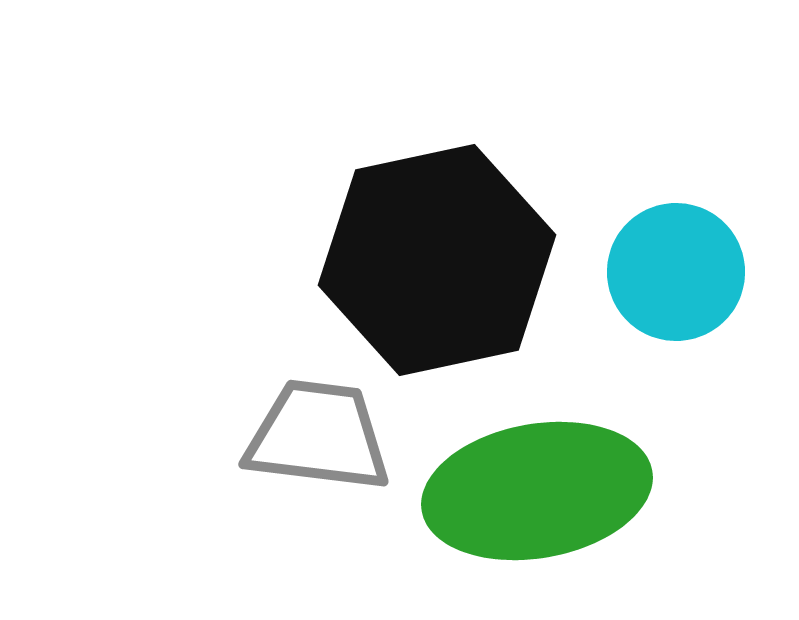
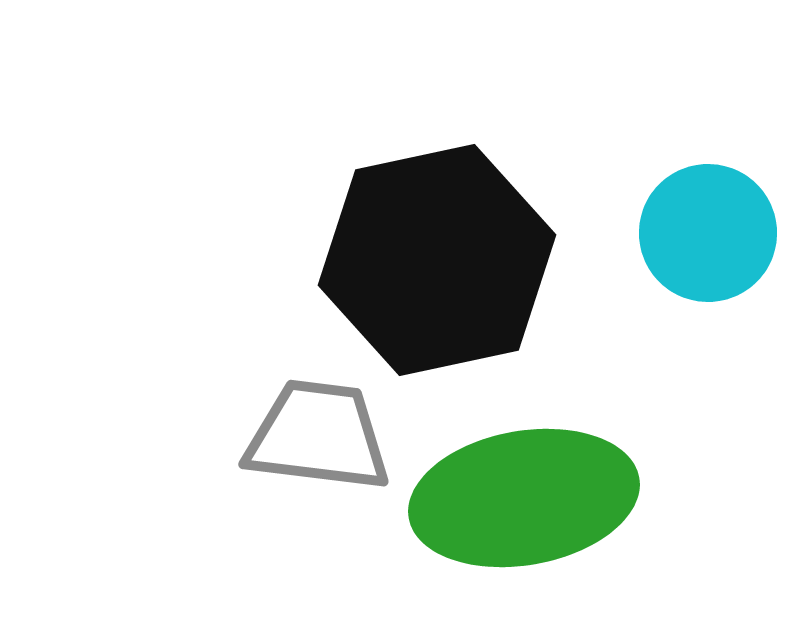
cyan circle: moved 32 px right, 39 px up
green ellipse: moved 13 px left, 7 px down
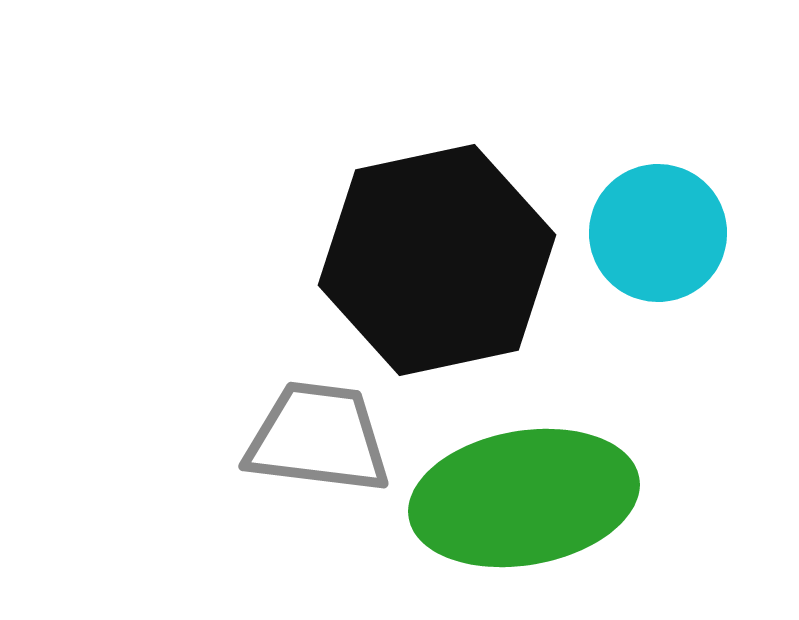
cyan circle: moved 50 px left
gray trapezoid: moved 2 px down
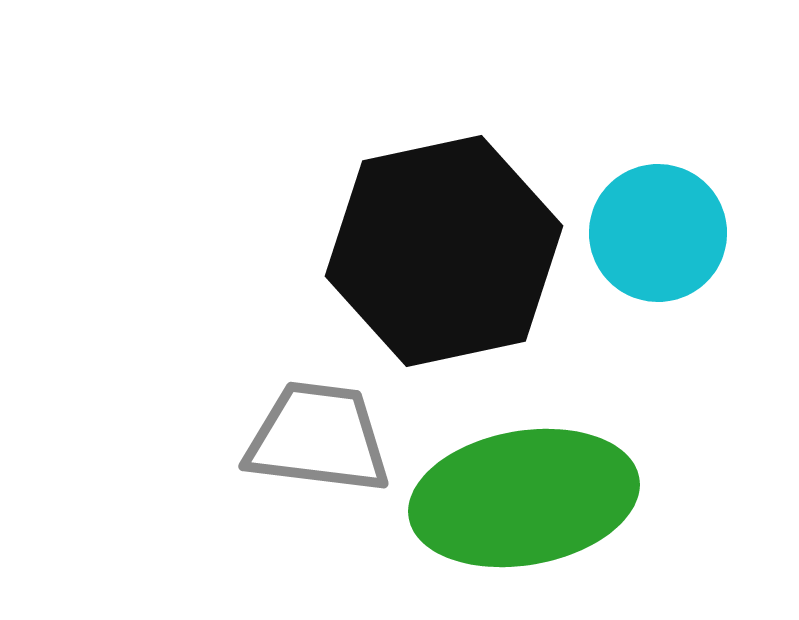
black hexagon: moved 7 px right, 9 px up
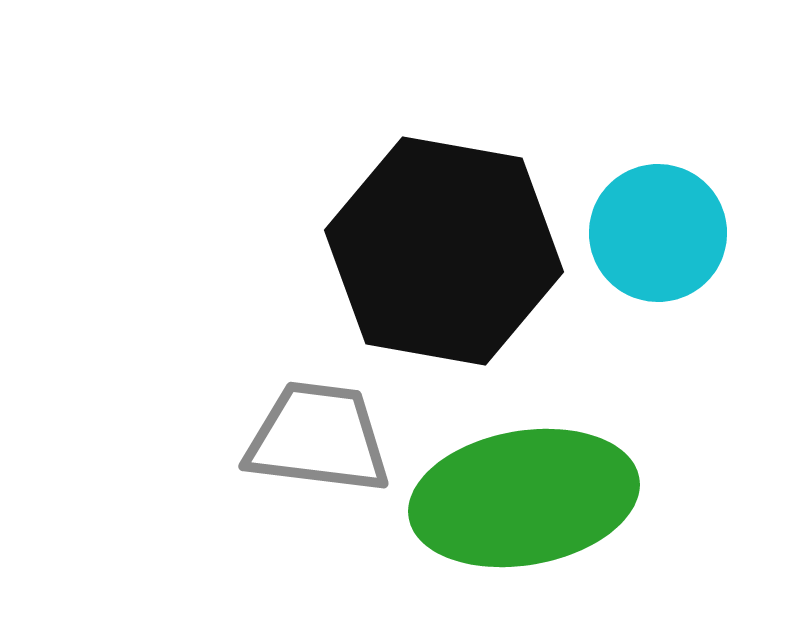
black hexagon: rotated 22 degrees clockwise
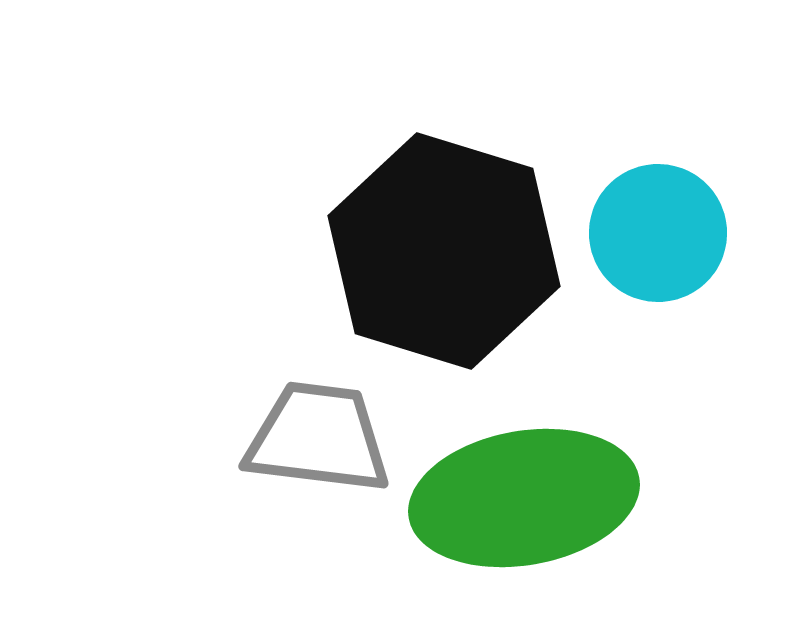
black hexagon: rotated 7 degrees clockwise
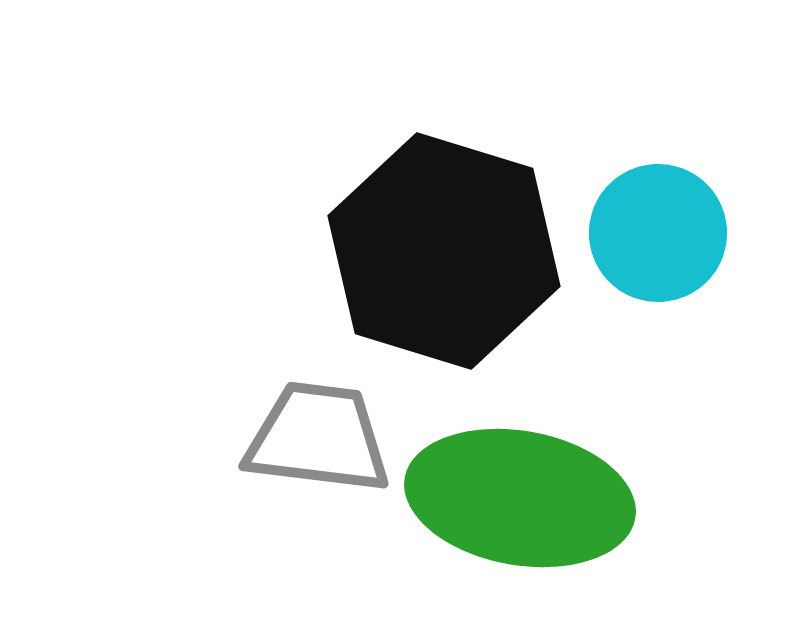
green ellipse: moved 4 px left; rotated 20 degrees clockwise
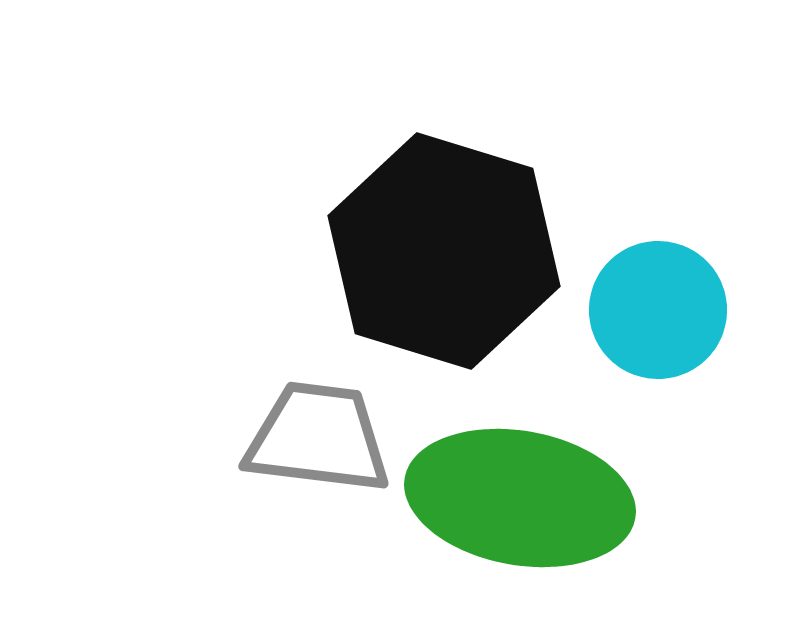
cyan circle: moved 77 px down
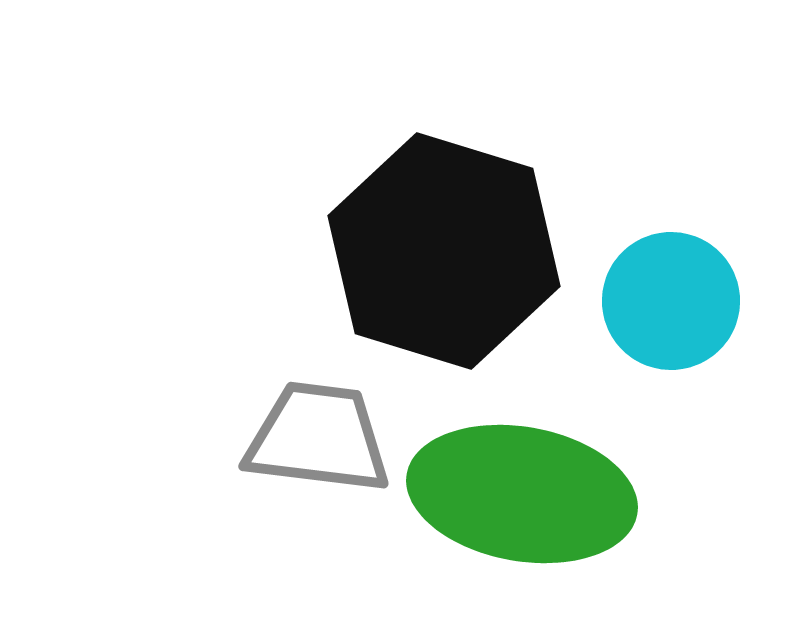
cyan circle: moved 13 px right, 9 px up
green ellipse: moved 2 px right, 4 px up
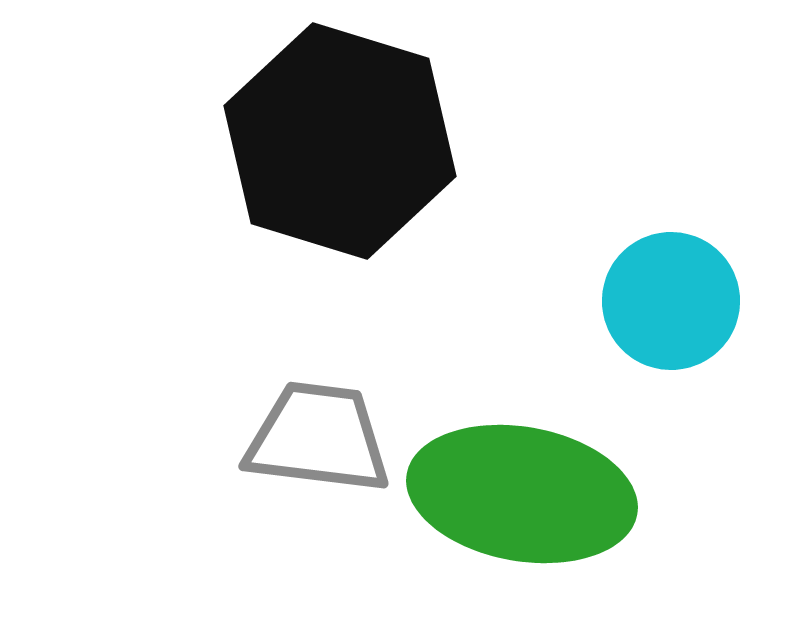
black hexagon: moved 104 px left, 110 px up
